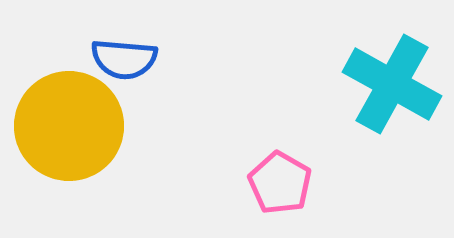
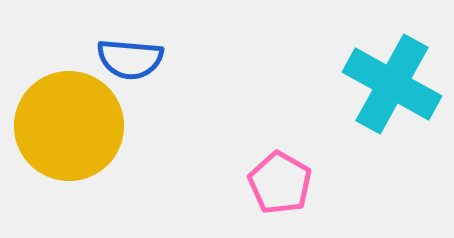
blue semicircle: moved 6 px right
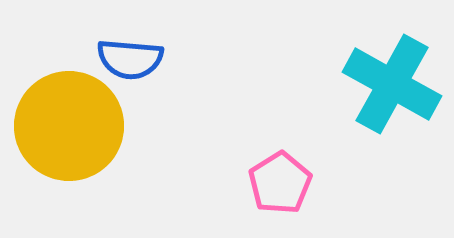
pink pentagon: rotated 10 degrees clockwise
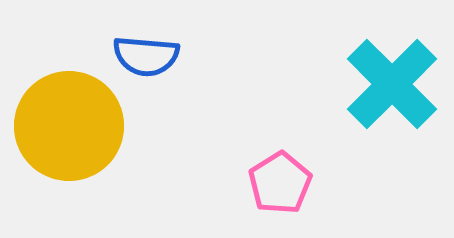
blue semicircle: moved 16 px right, 3 px up
cyan cross: rotated 16 degrees clockwise
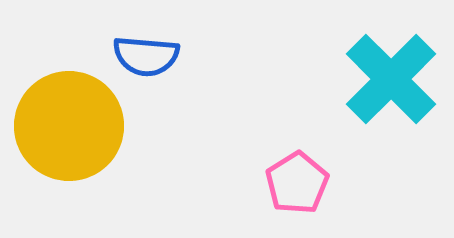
cyan cross: moved 1 px left, 5 px up
pink pentagon: moved 17 px right
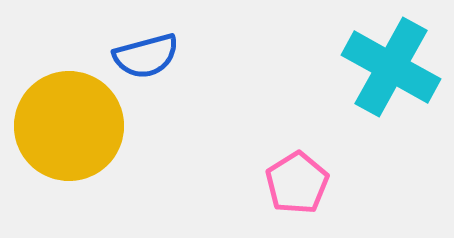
blue semicircle: rotated 20 degrees counterclockwise
cyan cross: moved 12 px up; rotated 16 degrees counterclockwise
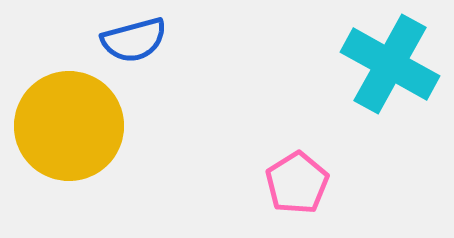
blue semicircle: moved 12 px left, 16 px up
cyan cross: moved 1 px left, 3 px up
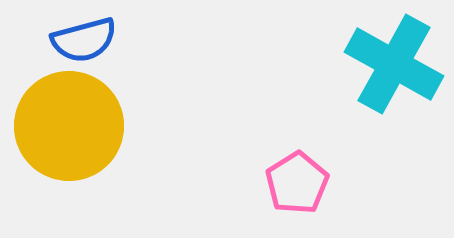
blue semicircle: moved 50 px left
cyan cross: moved 4 px right
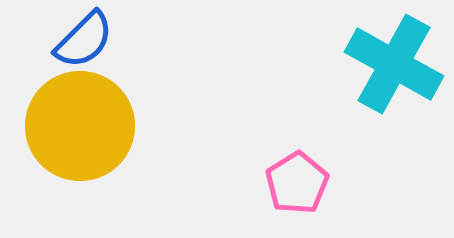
blue semicircle: rotated 30 degrees counterclockwise
yellow circle: moved 11 px right
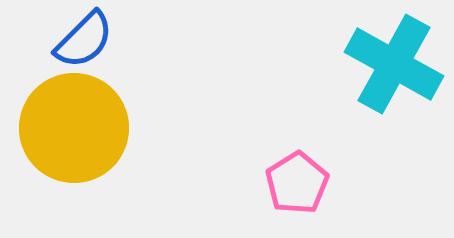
yellow circle: moved 6 px left, 2 px down
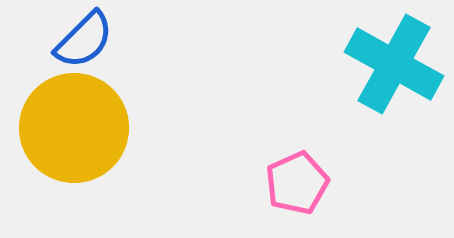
pink pentagon: rotated 8 degrees clockwise
